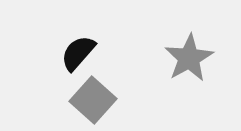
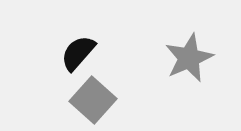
gray star: rotated 6 degrees clockwise
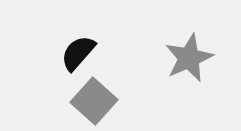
gray square: moved 1 px right, 1 px down
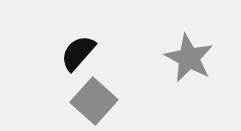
gray star: rotated 21 degrees counterclockwise
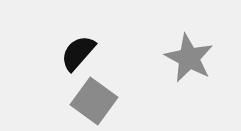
gray square: rotated 6 degrees counterclockwise
